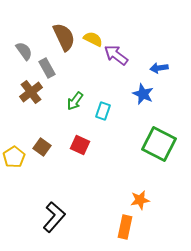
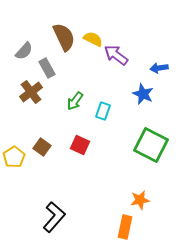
gray semicircle: rotated 78 degrees clockwise
green square: moved 8 px left, 1 px down
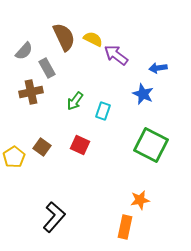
blue arrow: moved 1 px left
brown cross: rotated 25 degrees clockwise
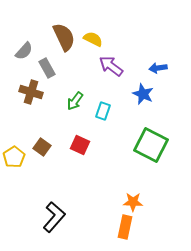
purple arrow: moved 5 px left, 11 px down
brown cross: rotated 30 degrees clockwise
orange star: moved 7 px left, 2 px down; rotated 12 degrees clockwise
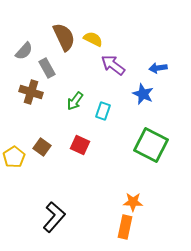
purple arrow: moved 2 px right, 1 px up
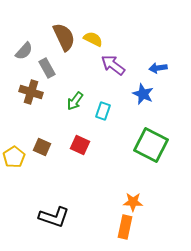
brown square: rotated 12 degrees counterclockwise
black L-shape: rotated 68 degrees clockwise
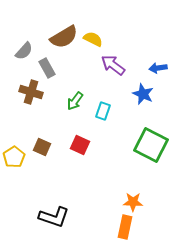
brown semicircle: rotated 84 degrees clockwise
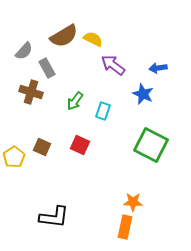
brown semicircle: moved 1 px up
black L-shape: rotated 12 degrees counterclockwise
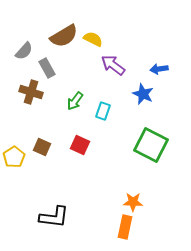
blue arrow: moved 1 px right, 1 px down
